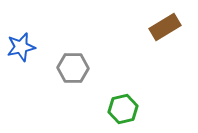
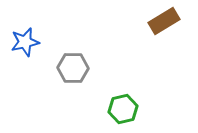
brown rectangle: moved 1 px left, 6 px up
blue star: moved 4 px right, 5 px up
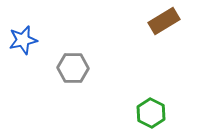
blue star: moved 2 px left, 2 px up
green hexagon: moved 28 px right, 4 px down; rotated 20 degrees counterclockwise
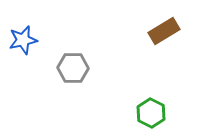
brown rectangle: moved 10 px down
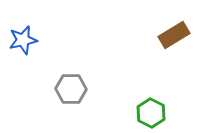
brown rectangle: moved 10 px right, 4 px down
gray hexagon: moved 2 px left, 21 px down
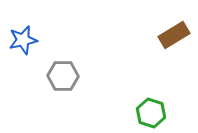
gray hexagon: moved 8 px left, 13 px up
green hexagon: rotated 8 degrees counterclockwise
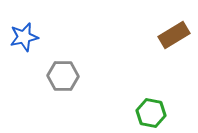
blue star: moved 1 px right, 3 px up
green hexagon: rotated 8 degrees counterclockwise
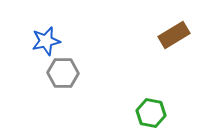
blue star: moved 22 px right, 4 px down
gray hexagon: moved 3 px up
